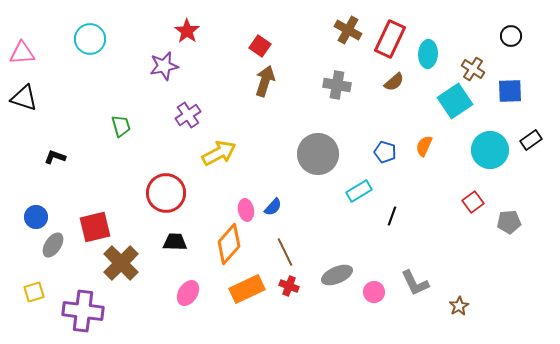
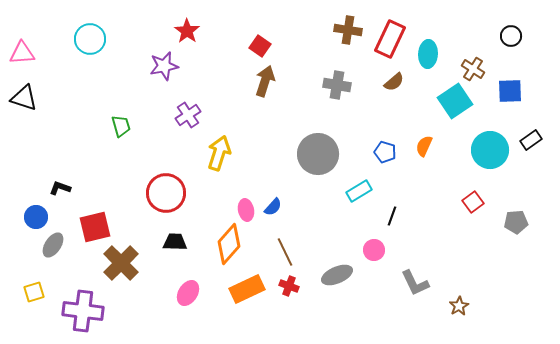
brown cross at (348, 30): rotated 20 degrees counterclockwise
yellow arrow at (219, 153): rotated 44 degrees counterclockwise
black L-shape at (55, 157): moved 5 px right, 31 px down
gray pentagon at (509, 222): moved 7 px right
pink circle at (374, 292): moved 42 px up
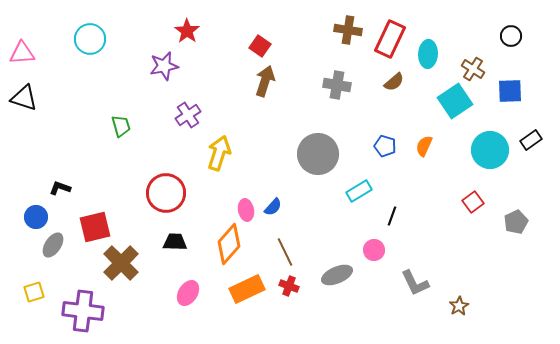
blue pentagon at (385, 152): moved 6 px up
gray pentagon at (516, 222): rotated 20 degrees counterclockwise
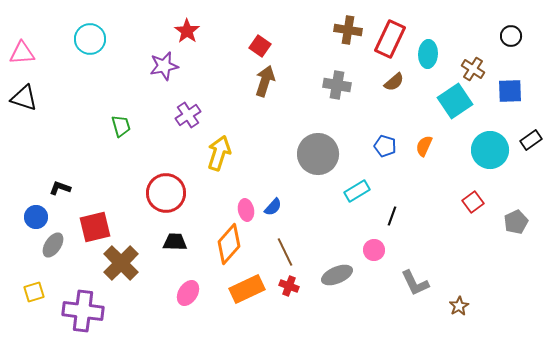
cyan rectangle at (359, 191): moved 2 px left
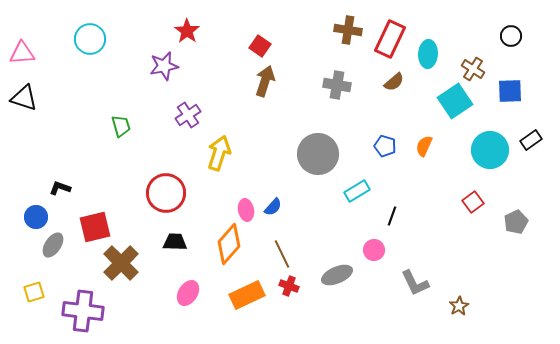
brown line at (285, 252): moved 3 px left, 2 px down
orange rectangle at (247, 289): moved 6 px down
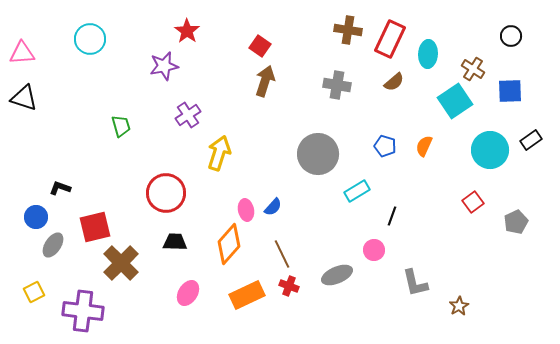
gray L-shape at (415, 283): rotated 12 degrees clockwise
yellow square at (34, 292): rotated 10 degrees counterclockwise
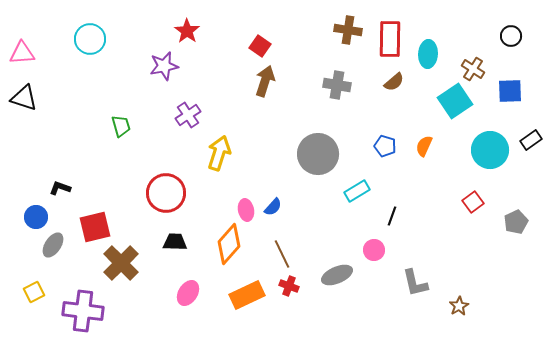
red rectangle at (390, 39): rotated 24 degrees counterclockwise
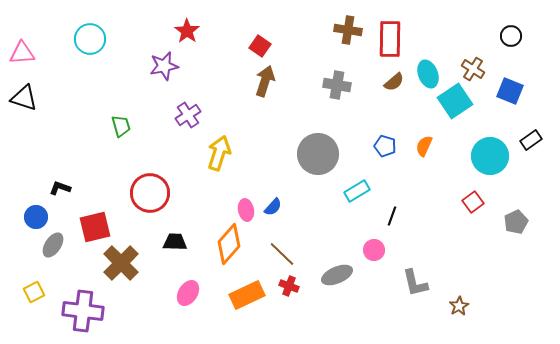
cyan ellipse at (428, 54): moved 20 px down; rotated 24 degrees counterclockwise
blue square at (510, 91): rotated 24 degrees clockwise
cyan circle at (490, 150): moved 6 px down
red circle at (166, 193): moved 16 px left
brown line at (282, 254): rotated 20 degrees counterclockwise
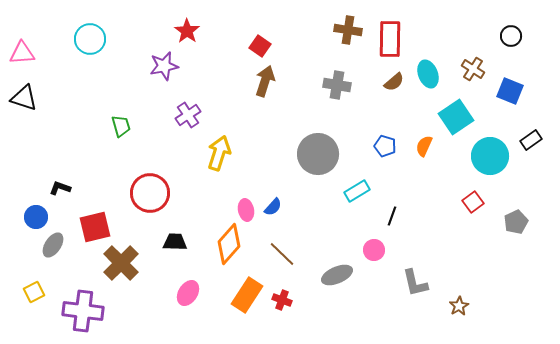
cyan square at (455, 101): moved 1 px right, 16 px down
red cross at (289, 286): moved 7 px left, 14 px down
orange rectangle at (247, 295): rotated 32 degrees counterclockwise
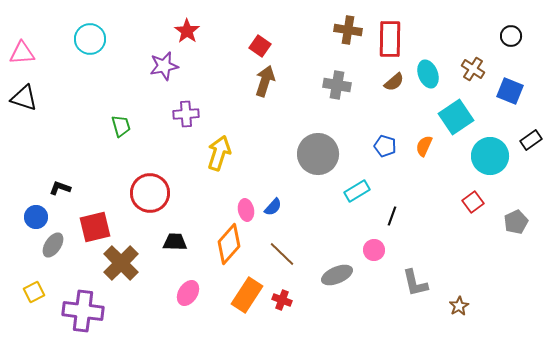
purple cross at (188, 115): moved 2 px left, 1 px up; rotated 30 degrees clockwise
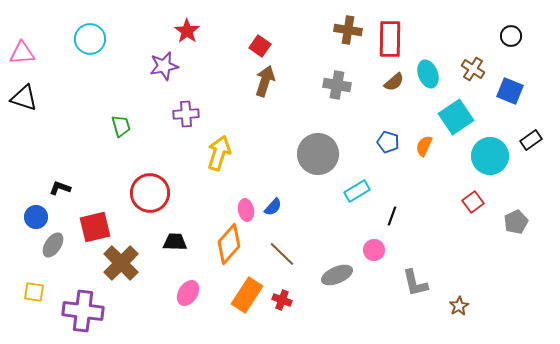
blue pentagon at (385, 146): moved 3 px right, 4 px up
yellow square at (34, 292): rotated 35 degrees clockwise
